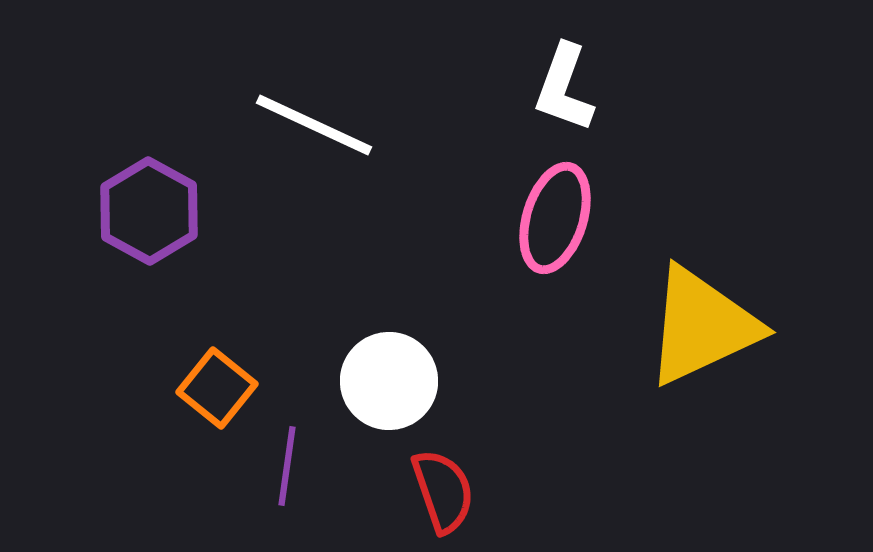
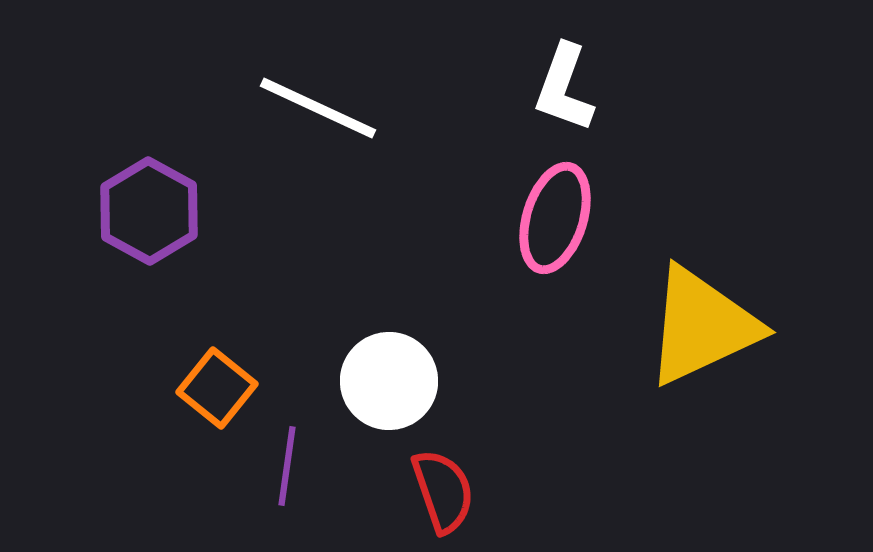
white line: moved 4 px right, 17 px up
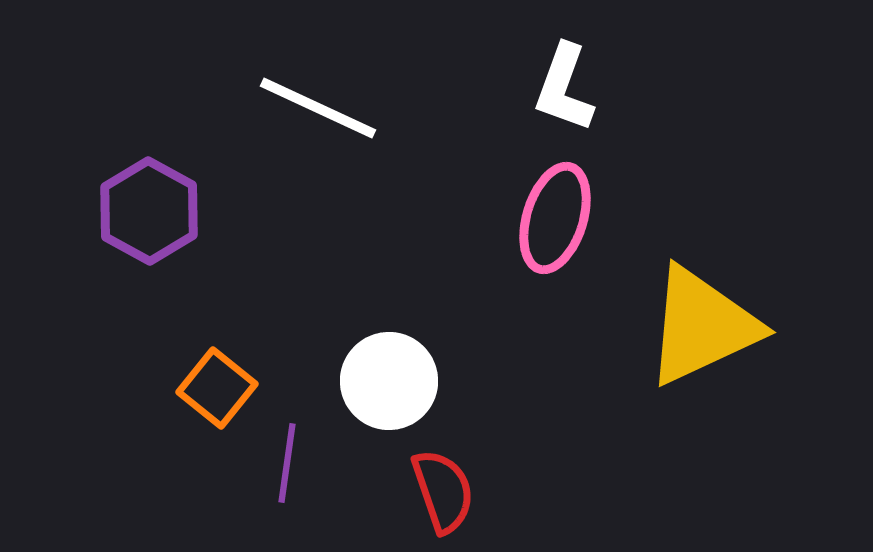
purple line: moved 3 px up
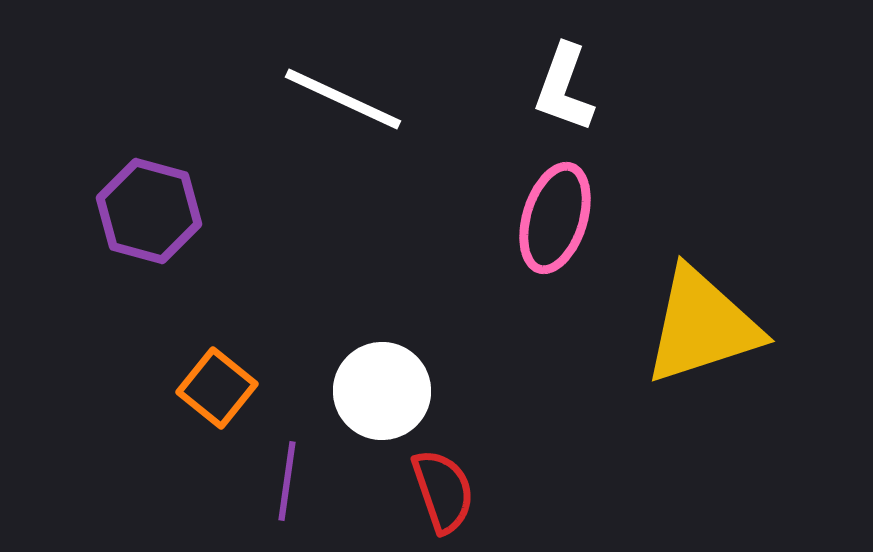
white line: moved 25 px right, 9 px up
purple hexagon: rotated 14 degrees counterclockwise
yellow triangle: rotated 7 degrees clockwise
white circle: moved 7 px left, 10 px down
purple line: moved 18 px down
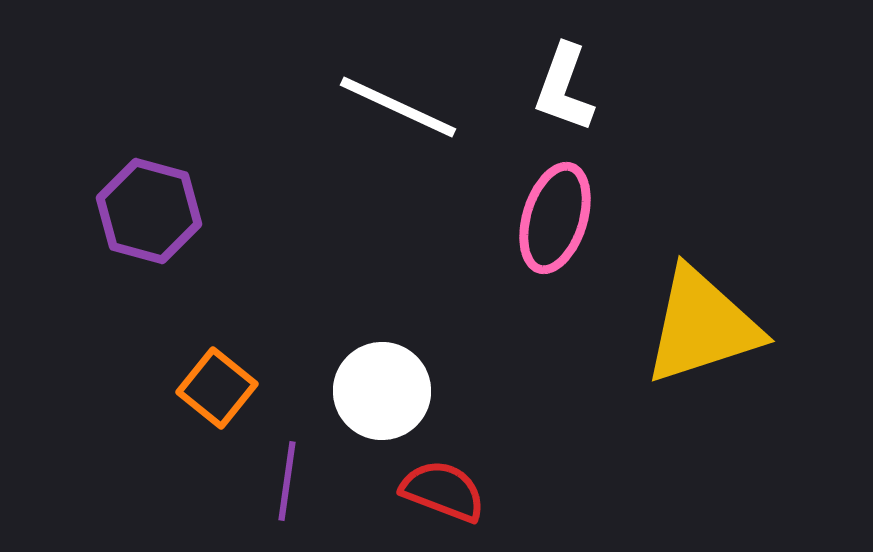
white line: moved 55 px right, 8 px down
red semicircle: rotated 50 degrees counterclockwise
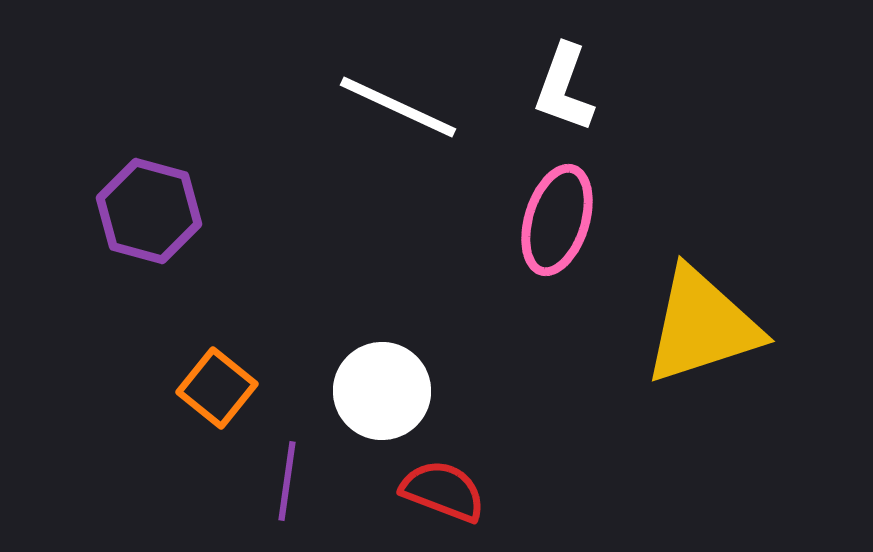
pink ellipse: moved 2 px right, 2 px down
